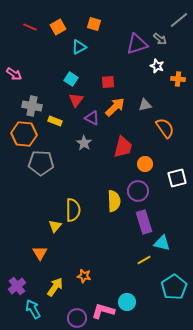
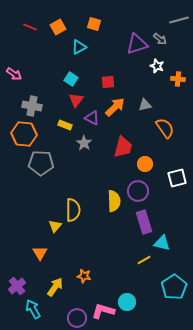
gray line at (179, 20): rotated 24 degrees clockwise
yellow rectangle at (55, 121): moved 10 px right, 4 px down
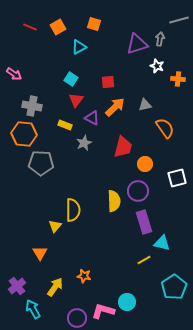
gray arrow at (160, 39): rotated 120 degrees counterclockwise
gray star at (84, 143): rotated 14 degrees clockwise
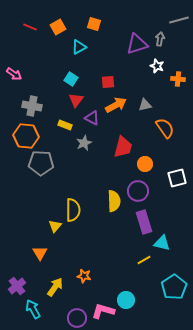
orange arrow at (115, 107): moved 1 px right, 2 px up; rotated 15 degrees clockwise
orange hexagon at (24, 134): moved 2 px right, 2 px down
cyan circle at (127, 302): moved 1 px left, 2 px up
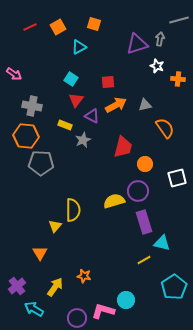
red line at (30, 27): rotated 48 degrees counterclockwise
purple triangle at (92, 118): moved 2 px up
gray star at (84, 143): moved 1 px left, 3 px up
yellow semicircle at (114, 201): rotated 105 degrees counterclockwise
cyan arrow at (33, 309): moved 1 px right; rotated 30 degrees counterclockwise
